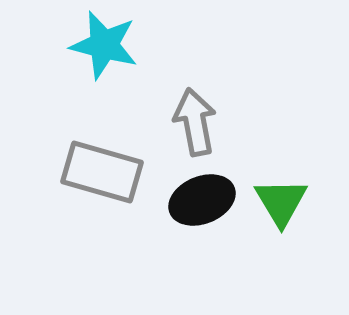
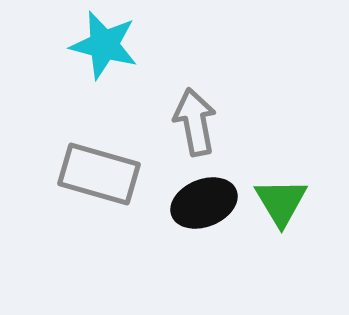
gray rectangle: moved 3 px left, 2 px down
black ellipse: moved 2 px right, 3 px down
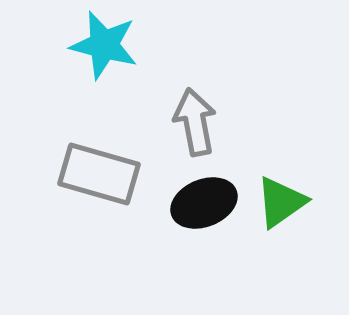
green triangle: rotated 26 degrees clockwise
